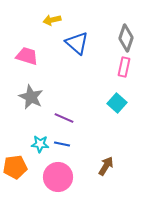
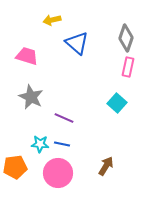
pink rectangle: moved 4 px right
pink circle: moved 4 px up
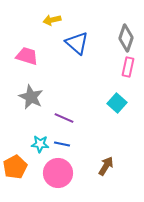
orange pentagon: rotated 20 degrees counterclockwise
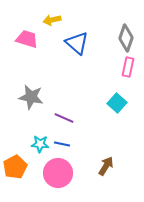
pink trapezoid: moved 17 px up
gray star: rotated 15 degrees counterclockwise
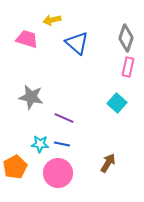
brown arrow: moved 2 px right, 3 px up
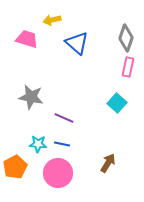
cyan star: moved 2 px left
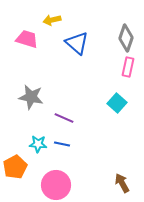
brown arrow: moved 14 px right, 20 px down; rotated 60 degrees counterclockwise
pink circle: moved 2 px left, 12 px down
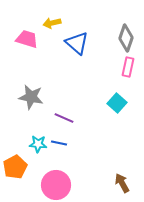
yellow arrow: moved 3 px down
blue line: moved 3 px left, 1 px up
